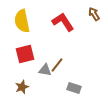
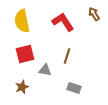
brown line: moved 10 px right, 9 px up; rotated 21 degrees counterclockwise
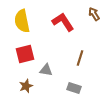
brown line: moved 13 px right, 2 px down
gray triangle: moved 1 px right
brown star: moved 4 px right, 1 px up
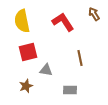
red square: moved 3 px right, 2 px up
brown line: rotated 28 degrees counterclockwise
gray rectangle: moved 4 px left, 2 px down; rotated 16 degrees counterclockwise
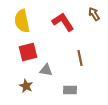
brown star: rotated 24 degrees counterclockwise
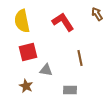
brown arrow: moved 3 px right
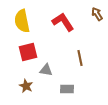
gray rectangle: moved 3 px left, 1 px up
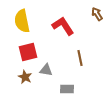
red L-shape: moved 4 px down
brown star: moved 1 px left, 9 px up
